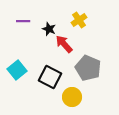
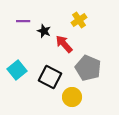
black star: moved 5 px left, 2 px down
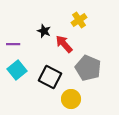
purple line: moved 10 px left, 23 px down
yellow circle: moved 1 px left, 2 px down
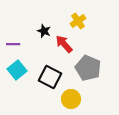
yellow cross: moved 1 px left, 1 px down
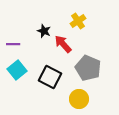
red arrow: moved 1 px left
yellow circle: moved 8 px right
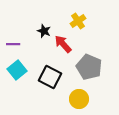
gray pentagon: moved 1 px right, 1 px up
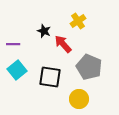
black square: rotated 20 degrees counterclockwise
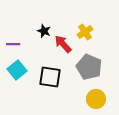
yellow cross: moved 7 px right, 11 px down
yellow circle: moved 17 px right
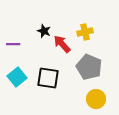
yellow cross: rotated 21 degrees clockwise
red arrow: moved 1 px left
cyan square: moved 7 px down
black square: moved 2 px left, 1 px down
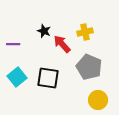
yellow circle: moved 2 px right, 1 px down
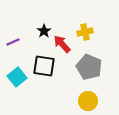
black star: rotated 16 degrees clockwise
purple line: moved 2 px up; rotated 24 degrees counterclockwise
black square: moved 4 px left, 12 px up
yellow circle: moved 10 px left, 1 px down
